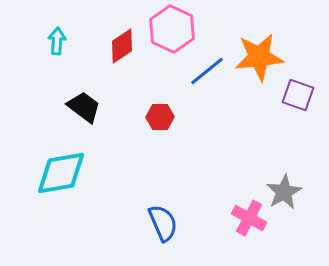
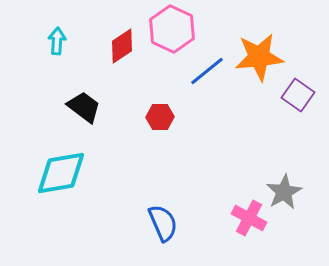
purple square: rotated 16 degrees clockwise
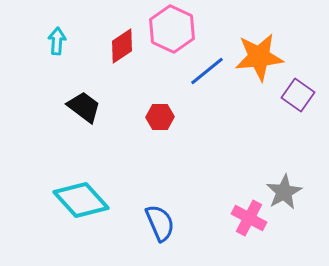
cyan diamond: moved 20 px right, 27 px down; rotated 58 degrees clockwise
blue semicircle: moved 3 px left
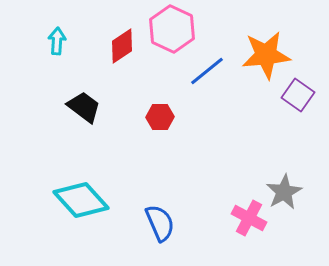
orange star: moved 7 px right, 2 px up
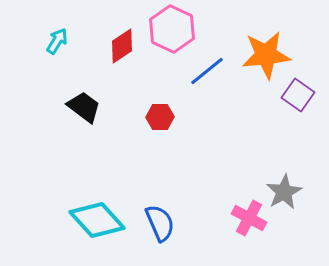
cyan arrow: rotated 28 degrees clockwise
cyan diamond: moved 16 px right, 20 px down
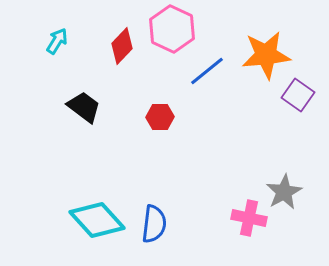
red diamond: rotated 12 degrees counterclockwise
pink cross: rotated 16 degrees counterclockwise
blue semicircle: moved 6 px left, 1 px down; rotated 30 degrees clockwise
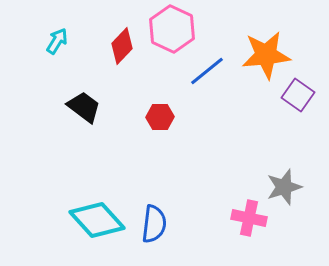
gray star: moved 5 px up; rotated 12 degrees clockwise
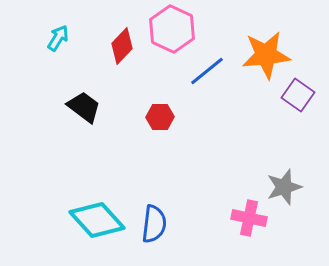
cyan arrow: moved 1 px right, 3 px up
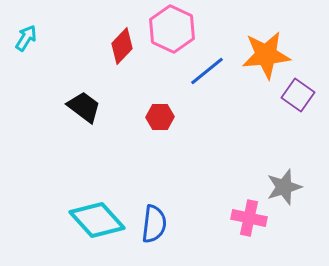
cyan arrow: moved 32 px left
